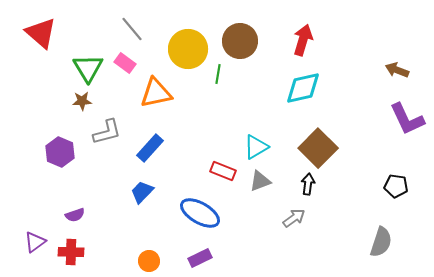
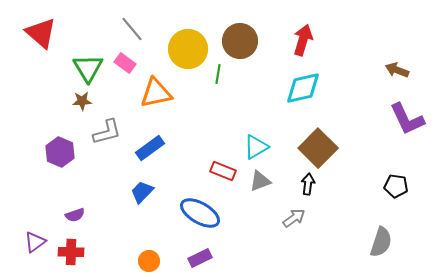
blue rectangle: rotated 12 degrees clockwise
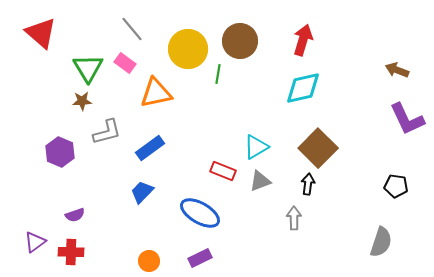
gray arrow: rotated 55 degrees counterclockwise
